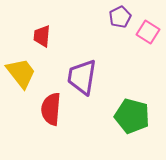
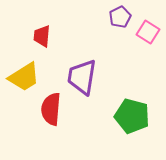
yellow trapezoid: moved 3 px right, 4 px down; rotated 96 degrees clockwise
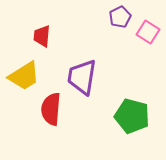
yellow trapezoid: moved 1 px up
